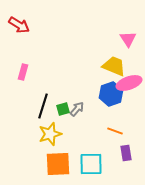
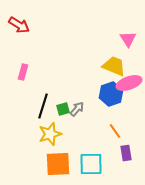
orange line: rotated 35 degrees clockwise
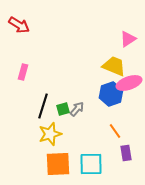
pink triangle: rotated 30 degrees clockwise
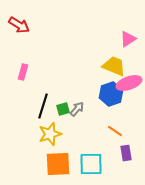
orange line: rotated 21 degrees counterclockwise
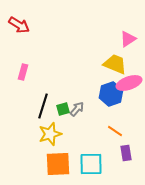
yellow trapezoid: moved 1 px right, 2 px up
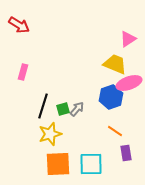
blue hexagon: moved 3 px down
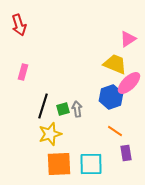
red arrow: rotated 40 degrees clockwise
pink ellipse: rotated 25 degrees counterclockwise
gray arrow: rotated 49 degrees counterclockwise
orange square: moved 1 px right
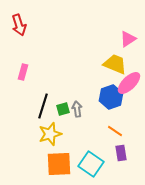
purple rectangle: moved 5 px left
cyan square: rotated 35 degrees clockwise
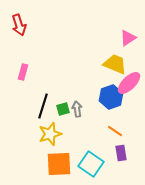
pink triangle: moved 1 px up
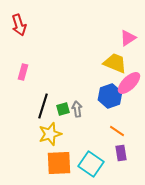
yellow trapezoid: moved 1 px up
blue hexagon: moved 1 px left, 1 px up
orange line: moved 2 px right
orange square: moved 1 px up
